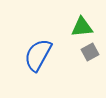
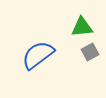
blue semicircle: rotated 24 degrees clockwise
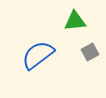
green triangle: moved 7 px left, 6 px up
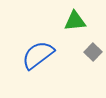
gray square: moved 3 px right; rotated 18 degrees counterclockwise
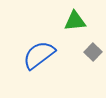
blue semicircle: moved 1 px right
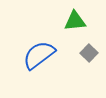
gray square: moved 4 px left, 1 px down
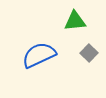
blue semicircle: rotated 12 degrees clockwise
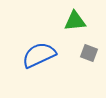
gray square: rotated 24 degrees counterclockwise
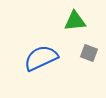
blue semicircle: moved 2 px right, 3 px down
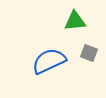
blue semicircle: moved 8 px right, 3 px down
